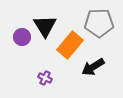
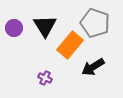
gray pentagon: moved 4 px left; rotated 20 degrees clockwise
purple circle: moved 8 px left, 9 px up
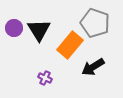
black triangle: moved 6 px left, 4 px down
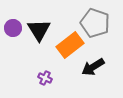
purple circle: moved 1 px left
orange rectangle: rotated 12 degrees clockwise
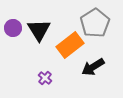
gray pentagon: rotated 20 degrees clockwise
purple cross: rotated 16 degrees clockwise
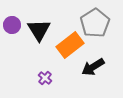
purple circle: moved 1 px left, 3 px up
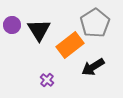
purple cross: moved 2 px right, 2 px down
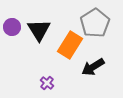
purple circle: moved 2 px down
orange rectangle: rotated 20 degrees counterclockwise
purple cross: moved 3 px down
